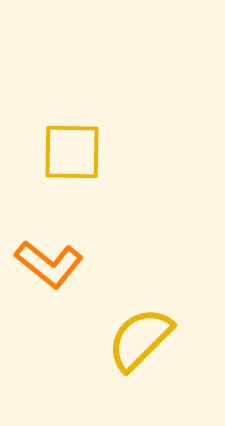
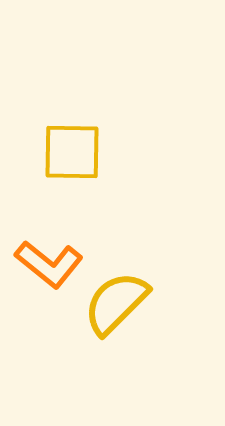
yellow semicircle: moved 24 px left, 36 px up
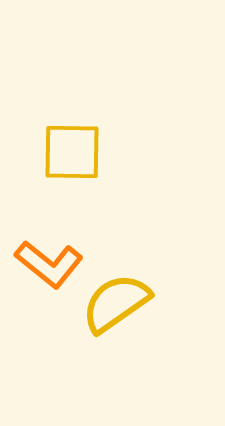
yellow semicircle: rotated 10 degrees clockwise
